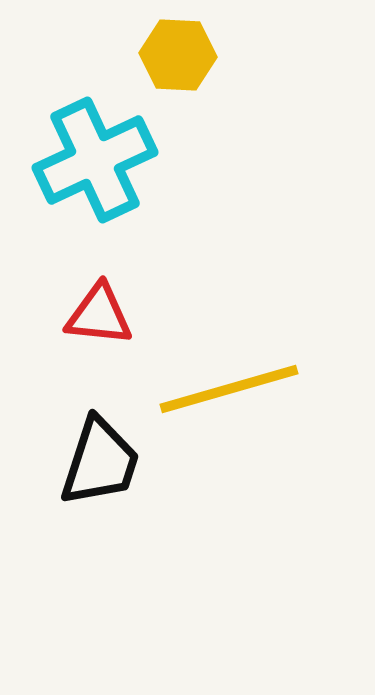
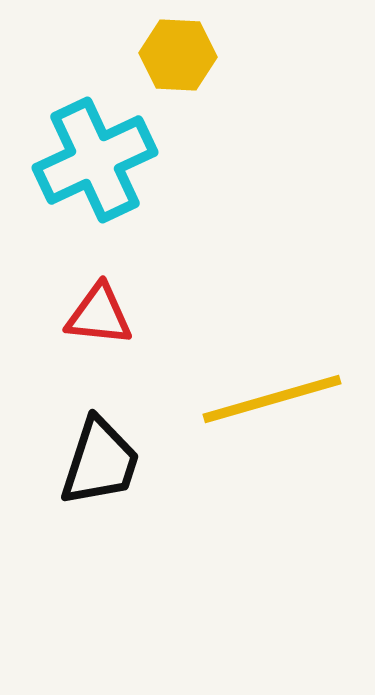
yellow line: moved 43 px right, 10 px down
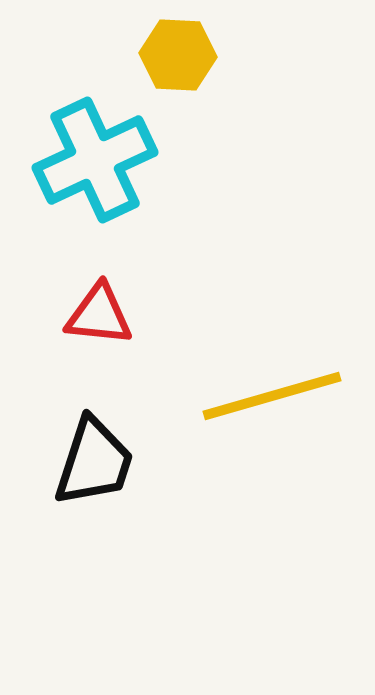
yellow line: moved 3 px up
black trapezoid: moved 6 px left
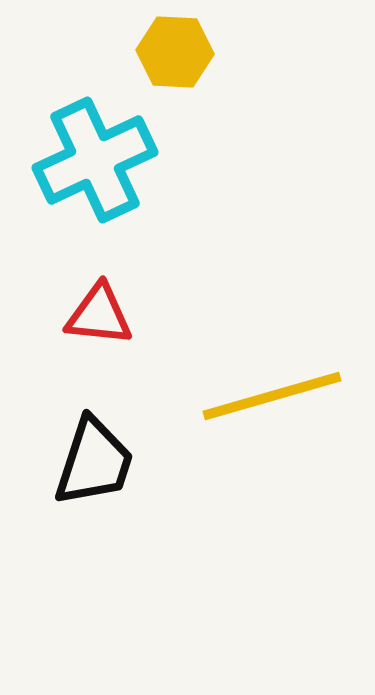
yellow hexagon: moved 3 px left, 3 px up
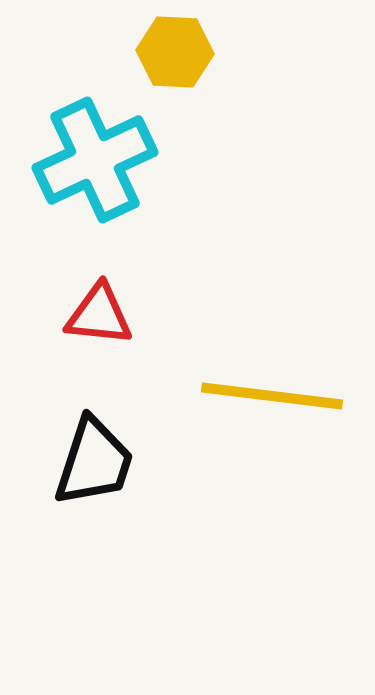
yellow line: rotated 23 degrees clockwise
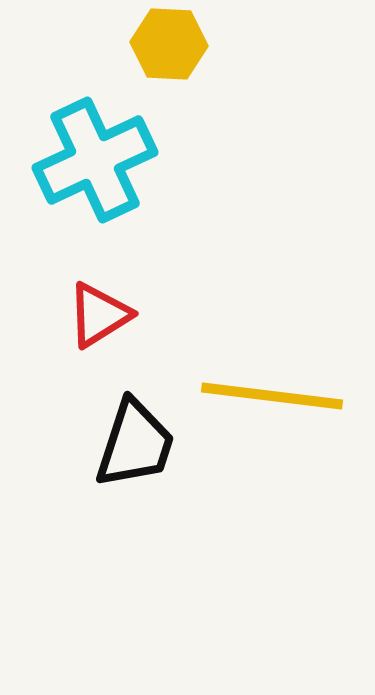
yellow hexagon: moved 6 px left, 8 px up
red triangle: rotated 38 degrees counterclockwise
black trapezoid: moved 41 px right, 18 px up
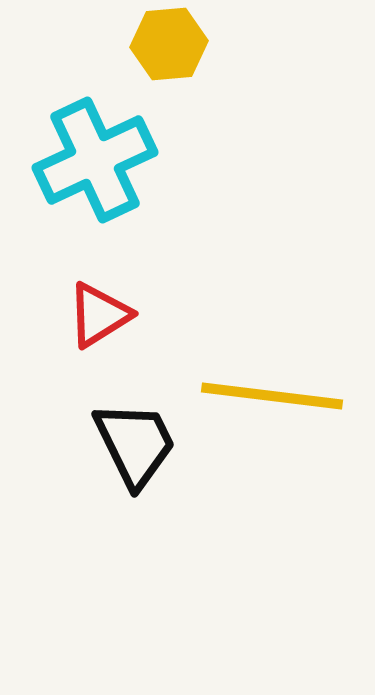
yellow hexagon: rotated 8 degrees counterclockwise
black trapezoid: rotated 44 degrees counterclockwise
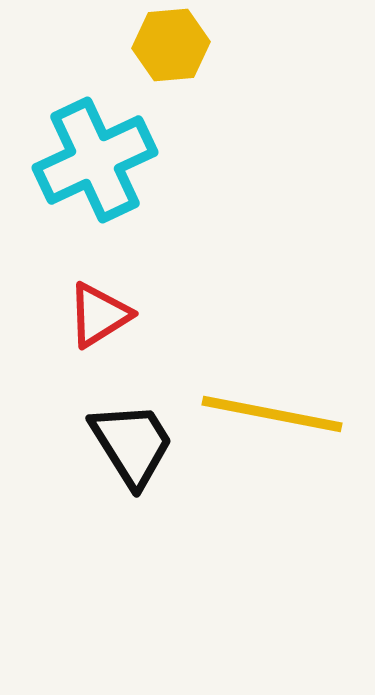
yellow hexagon: moved 2 px right, 1 px down
yellow line: moved 18 px down; rotated 4 degrees clockwise
black trapezoid: moved 3 px left; rotated 6 degrees counterclockwise
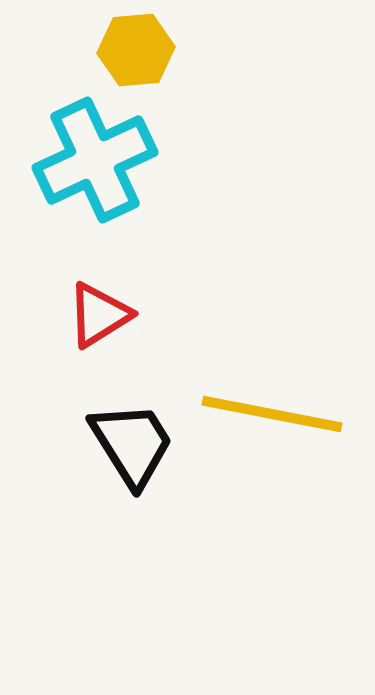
yellow hexagon: moved 35 px left, 5 px down
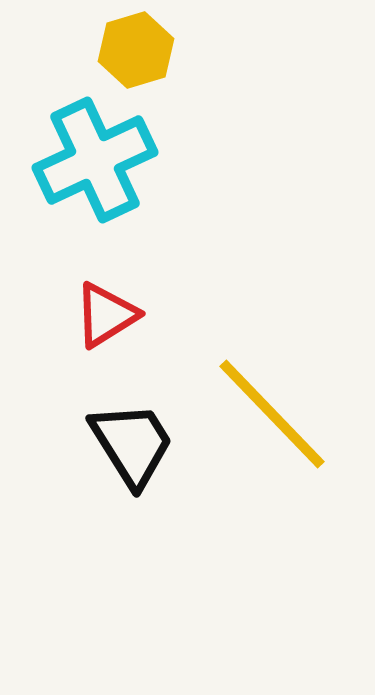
yellow hexagon: rotated 12 degrees counterclockwise
red triangle: moved 7 px right
yellow line: rotated 35 degrees clockwise
